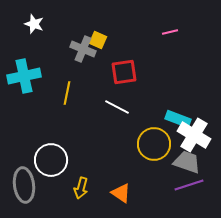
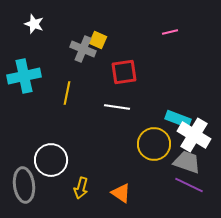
white line: rotated 20 degrees counterclockwise
purple line: rotated 44 degrees clockwise
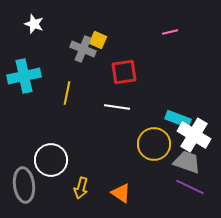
purple line: moved 1 px right, 2 px down
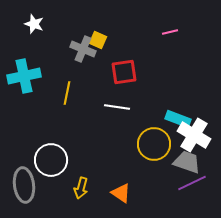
purple line: moved 2 px right, 4 px up; rotated 52 degrees counterclockwise
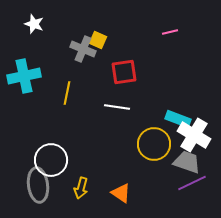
gray ellipse: moved 14 px right
